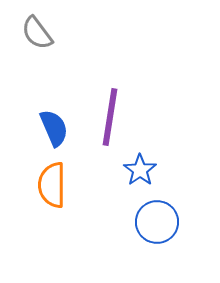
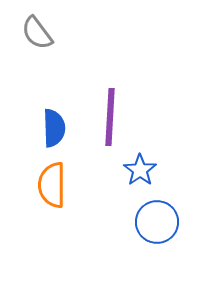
purple line: rotated 6 degrees counterclockwise
blue semicircle: rotated 21 degrees clockwise
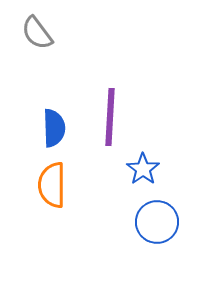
blue star: moved 3 px right, 1 px up
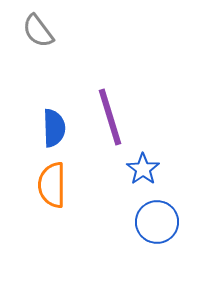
gray semicircle: moved 1 px right, 2 px up
purple line: rotated 20 degrees counterclockwise
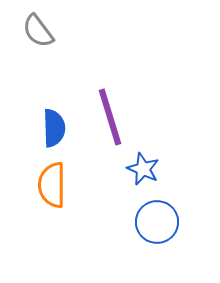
blue star: rotated 12 degrees counterclockwise
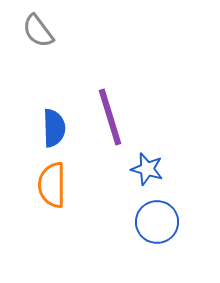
blue star: moved 4 px right; rotated 8 degrees counterclockwise
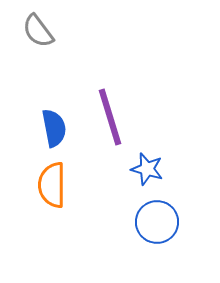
blue semicircle: rotated 9 degrees counterclockwise
